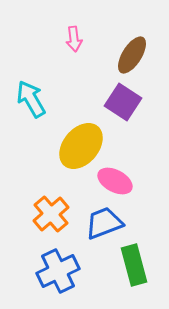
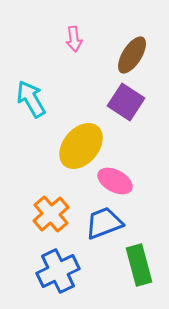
purple square: moved 3 px right
green rectangle: moved 5 px right
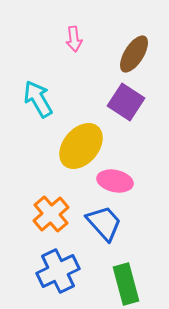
brown ellipse: moved 2 px right, 1 px up
cyan arrow: moved 7 px right
pink ellipse: rotated 16 degrees counterclockwise
blue trapezoid: rotated 69 degrees clockwise
green rectangle: moved 13 px left, 19 px down
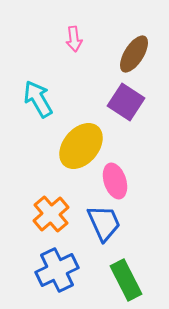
pink ellipse: rotated 60 degrees clockwise
blue trapezoid: rotated 18 degrees clockwise
blue cross: moved 1 px left, 1 px up
green rectangle: moved 4 px up; rotated 12 degrees counterclockwise
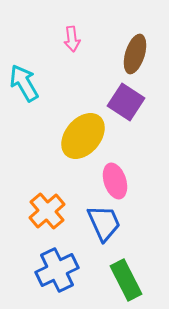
pink arrow: moved 2 px left
brown ellipse: moved 1 px right; rotated 15 degrees counterclockwise
cyan arrow: moved 14 px left, 16 px up
yellow ellipse: moved 2 px right, 10 px up
orange cross: moved 4 px left, 3 px up
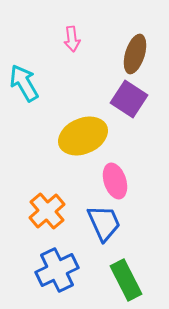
purple square: moved 3 px right, 3 px up
yellow ellipse: rotated 27 degrees clockwise
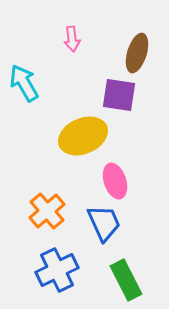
brown ellipse: moved 2 px right, 1 px up
purple square: moved 10 px left, 4 px up; rotated 24 degrees counterclockwise
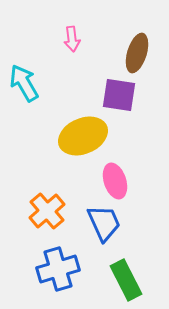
blue cross: moved 1 px right, 1 px up; rotated 9 degrees clockwise
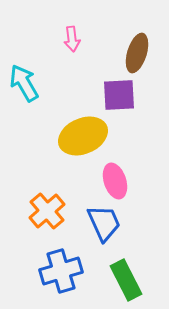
purple square: rotated 12 degrees counterclockwise
blue cross: moved 3 px right, 2 px down
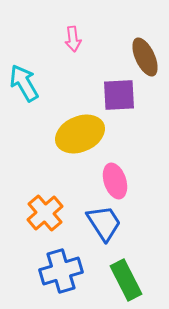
pink arrow: moved 1 px right
brown ellipse: moved 8 px right, 4 px down; rotated 42 degrees counterclockwise
yellow ellipse: moved 3 px left, 2 px up
orange cross: moved 2 px left, 2 px down
blue trapezoid: rotated 9 degrees counterclockwise
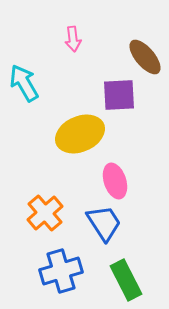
brown ellipse: rotated 15 degrees counterclockwise
